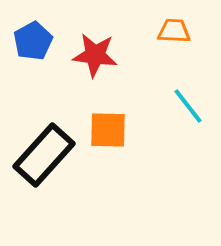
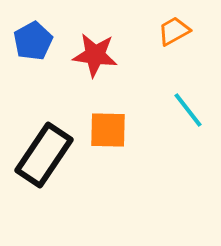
orange trapezoid: rotated 32 degrees counterclockwise
cyan line: moved 4 px down
black rectangle: rotated 8 degrees counterclockwise
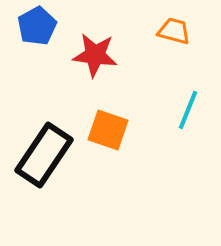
orange trapezoid: rotated 44 degrees clockwise
blue pentagon: moved 4 px right, 15 px up
cyan line: rotated 60 degrees clockwise
orange square: rotated 18 degrees clockwise
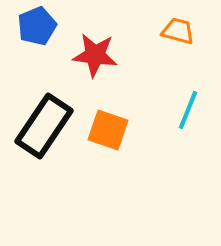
blue pentagon: rotated 6 degrees clockwise
orange trapezoid: moved 4 px right
black rectangle: moved 29 px up
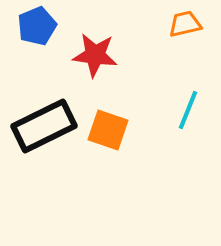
orange trapezoid: moved 7 px right, 7 px up; rotated 28 degrees counterclockwise
black rectangle: rotated 30 degrees clockwise
